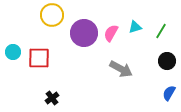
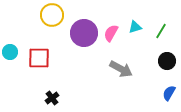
cyan circle: moved 3 px left
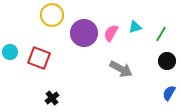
green line: moved 3 px down
red square: rotated 20 degrees clockwise
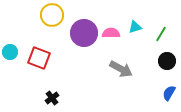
pink semicircle: rotated 60 degrees clockwise
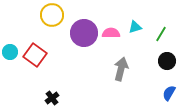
red square: moved 4 px left, 3 px up; rotated 15 degrees clockwise
gray arrow: rotated 105 degrees counterclockwise
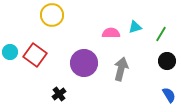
purple circle: moved 30 px down
blue semicircle: moved 2 px down; rotated 119 degrees clockwise
black cross: moved 7 px right, 4 px up
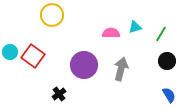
red square: moved 2 px left, 1 px down
purple circle: moved 2 px down
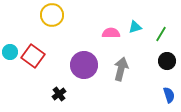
blue semicircle: rotated 14 degrees clockwise
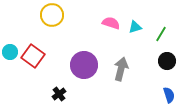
pink semicircle: moved 10 px up; rotated 18 degrees clockwise
